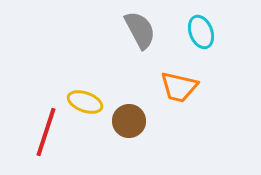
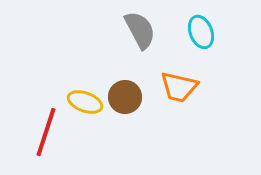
brown circle: moved 4 px left, 24 px up
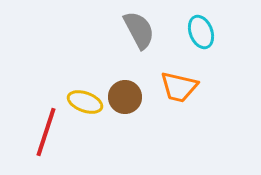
gray semicircle: moved 1 px left
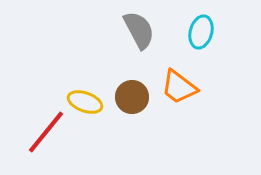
cyan ellipse: rotated 36 degrees clockwise
orange trapezoid: rotated 24 degrees clockwise
brown circle: moved 7 px right
red line: rotated 21 degrees clockwise
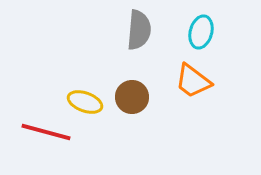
gray semicircle: rotated 33 degrees clockwise
orange trapezoid: moved 14 px right, 6 px up
red line: rotated 66 degrees clockwise
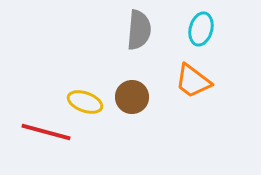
cyan ellipse: moved 3 px up
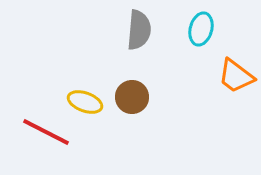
orange trapezoid: moved 43 px right, 5 px up
red line: rotated 12 degrees clockwise
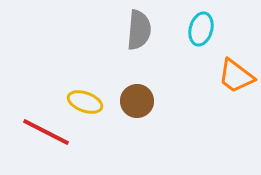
brown circle: moved 5 px right, 4 px down
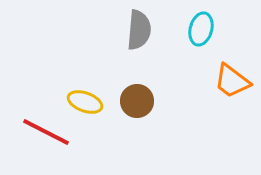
orange trapezoid: moved 4 px left, 5 px down
